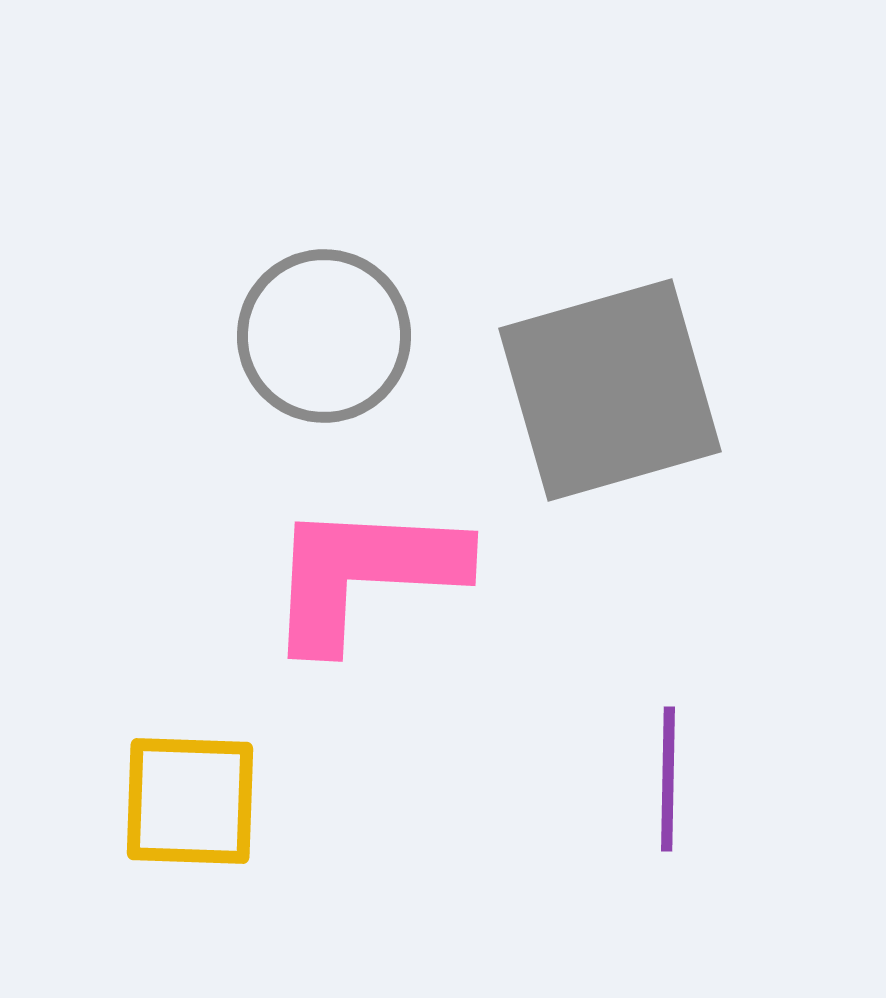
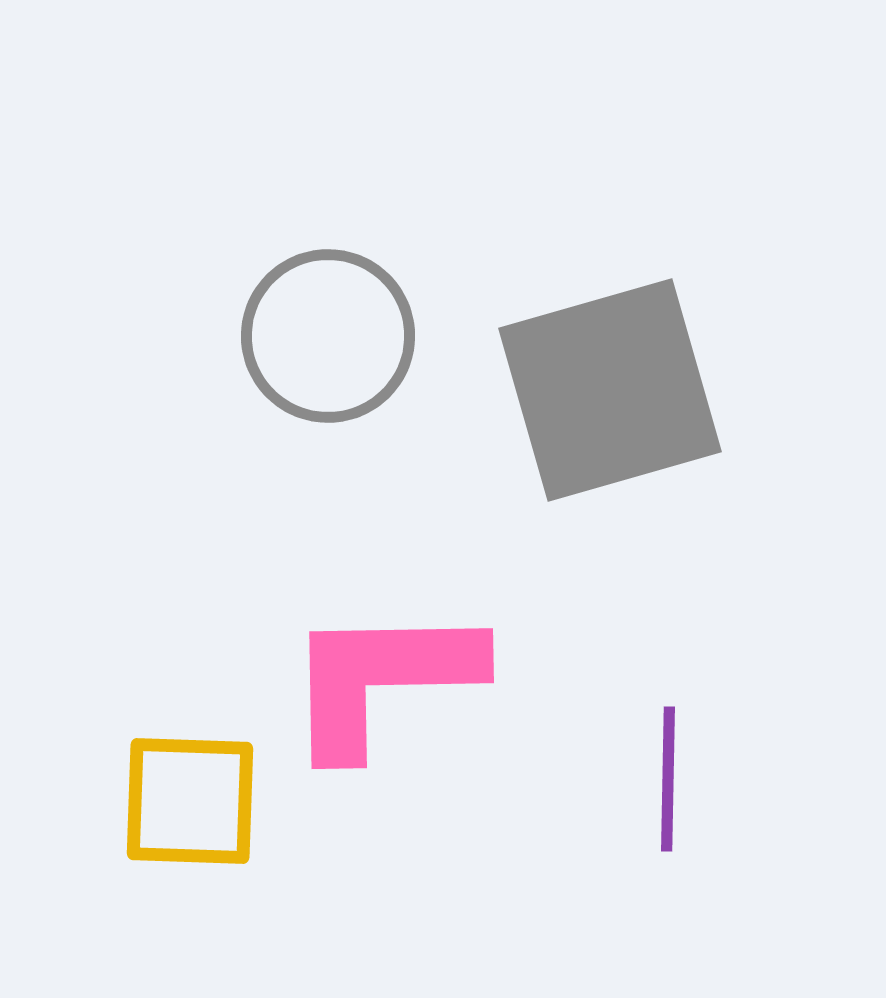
gray circle: moved 4 px right
pink L-shape: moved 18 px right, 105 px down; rotated 4 degrees counterclockwise
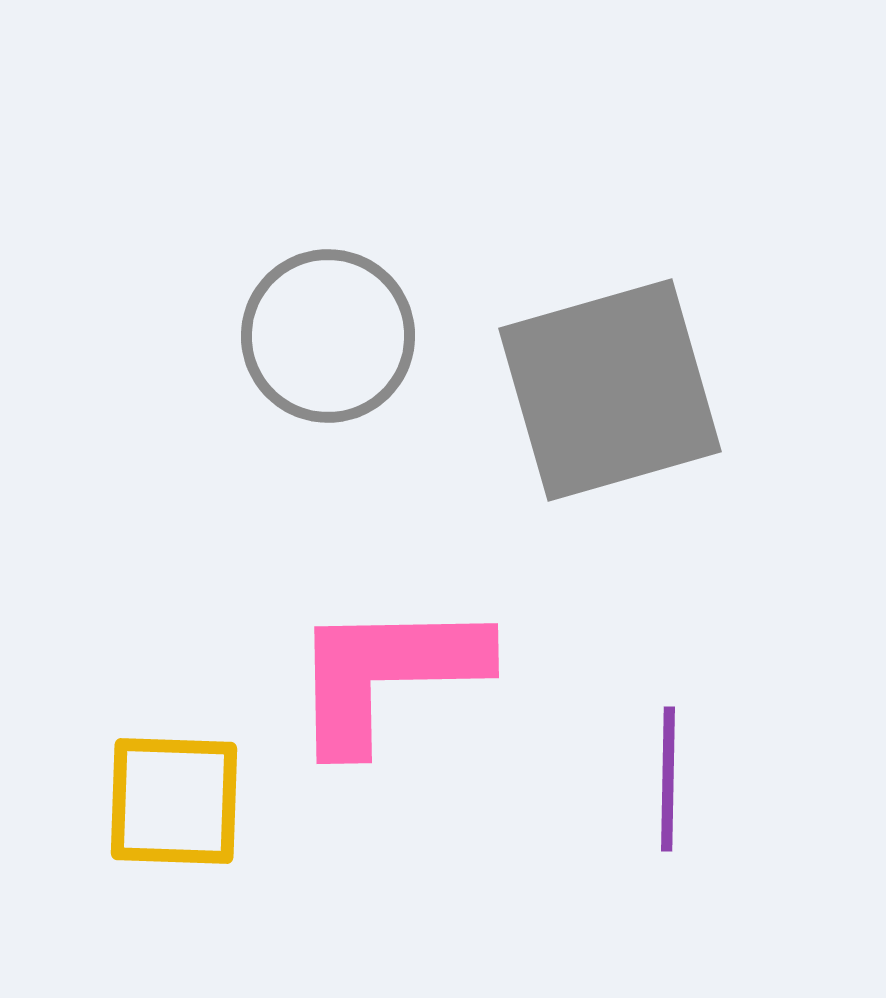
pink L-shape: moved 5 px right, 5 px up
yellow square: moved 16 px left
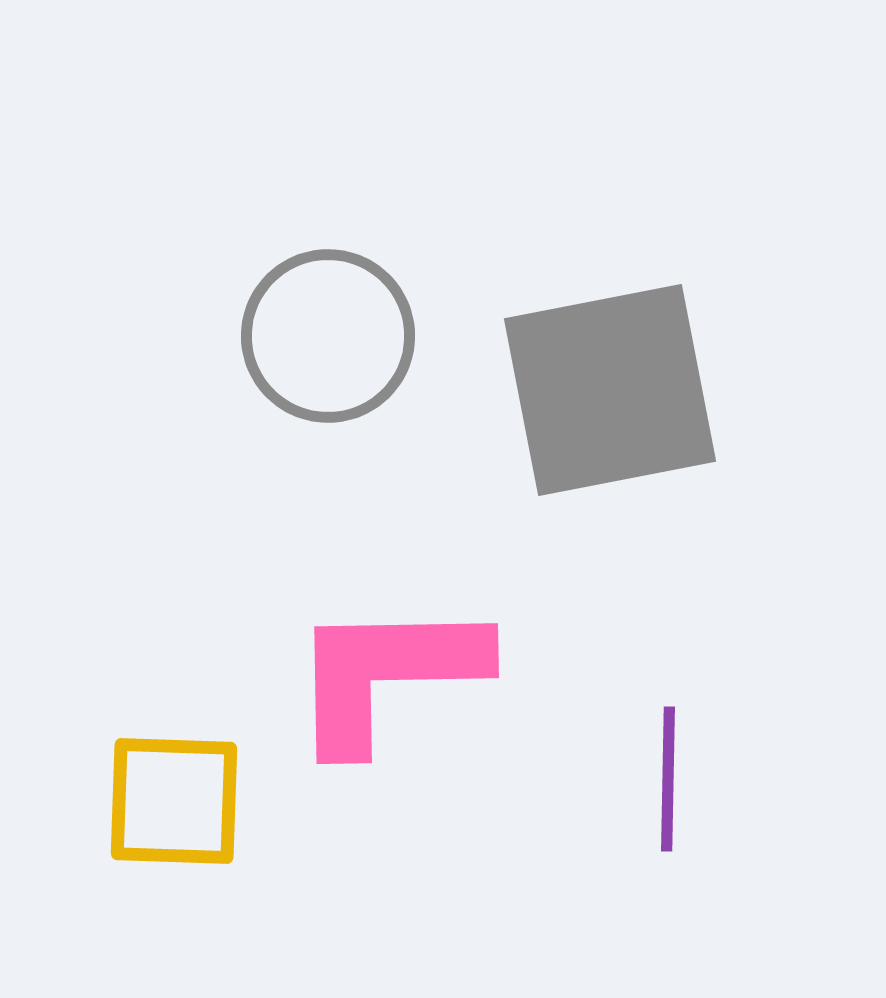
gray square: rotated 5 degrees clockwise
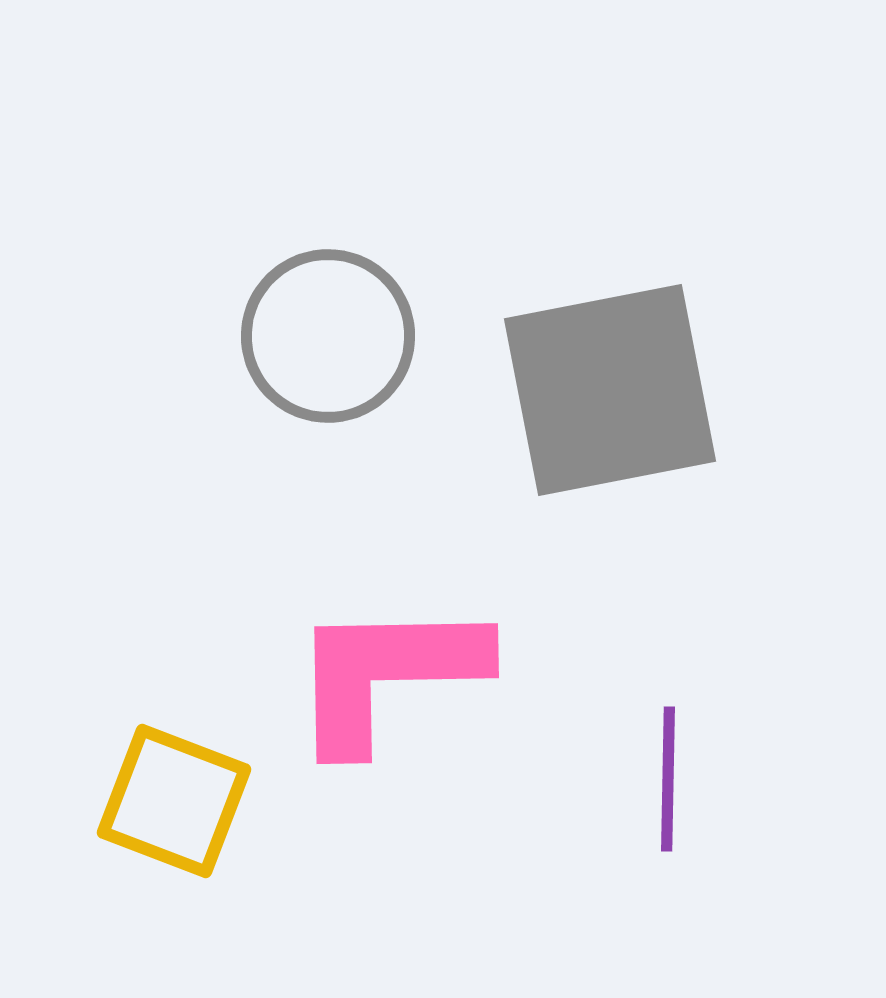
yellow square: rotated 19 degrees clockwise
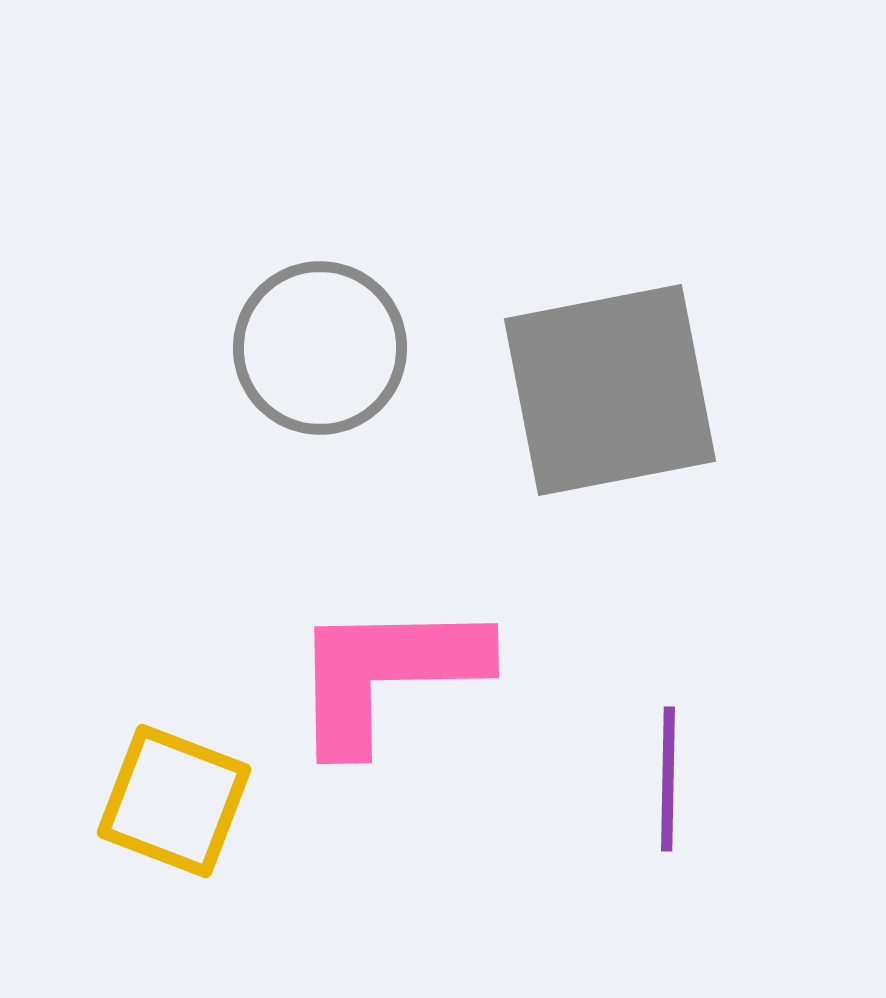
gray circle: moved 8 px left, 12 px down
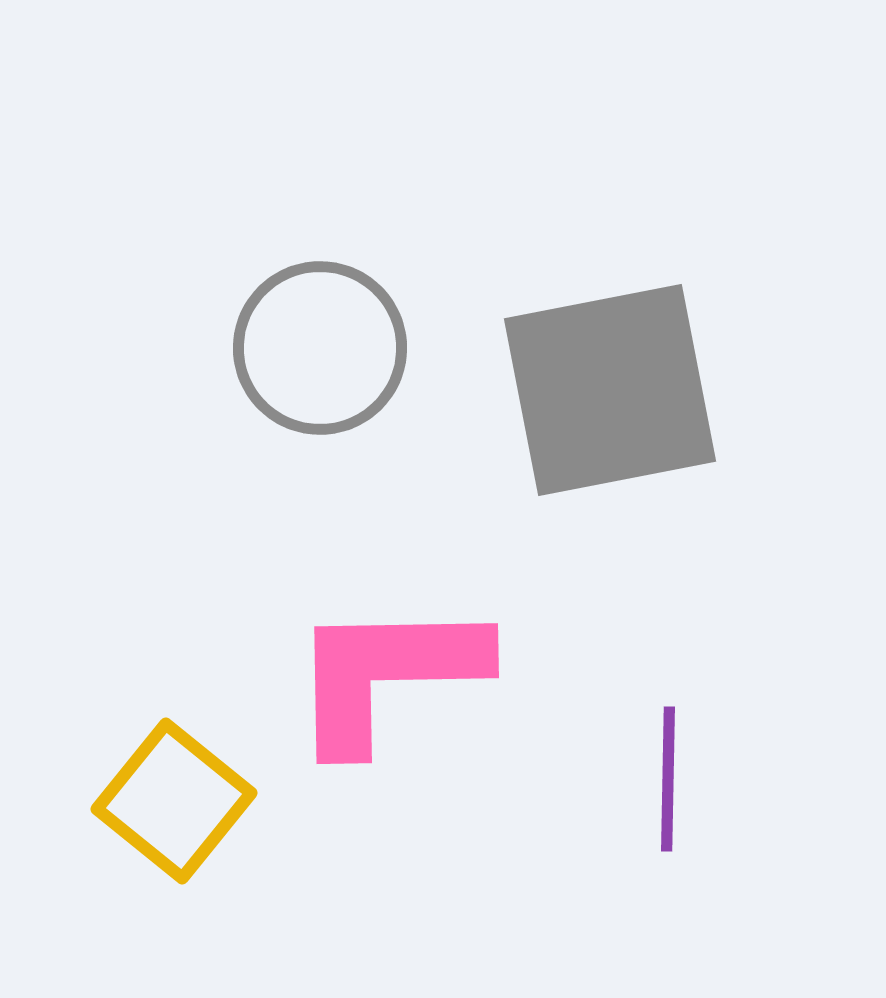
yellow square: rotated 18 degrees clockwise
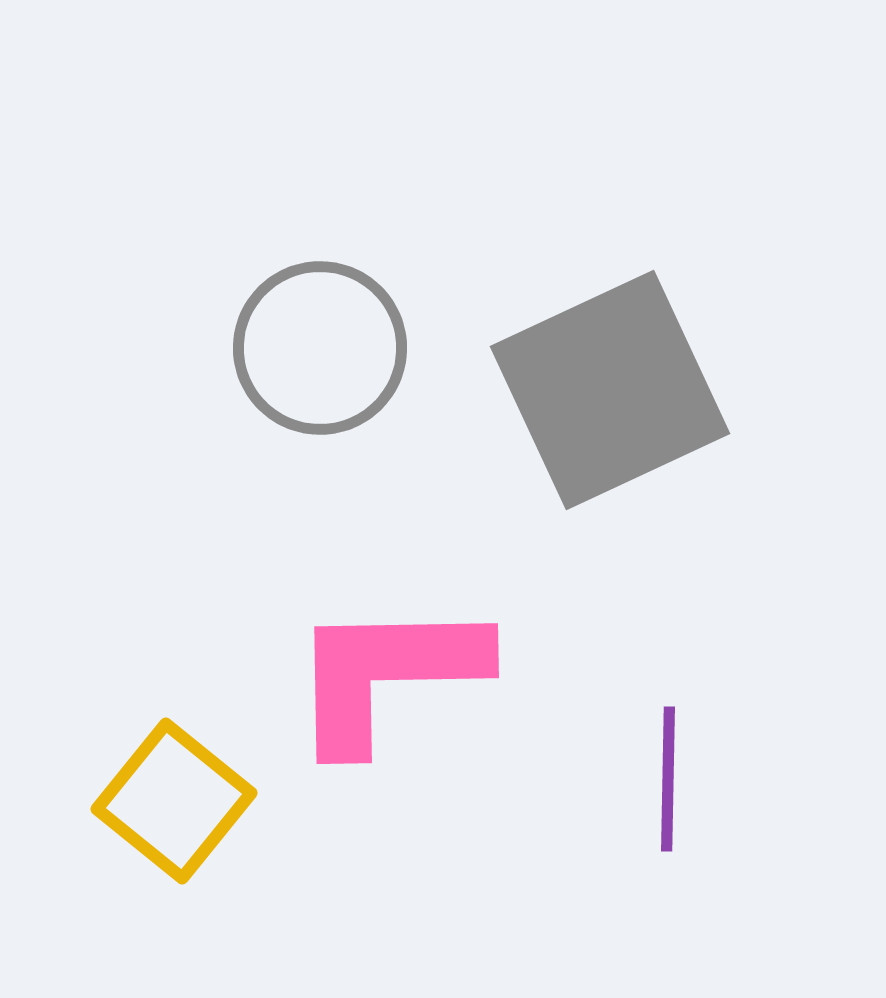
gray square: rotated 14 degrees counterclockwise
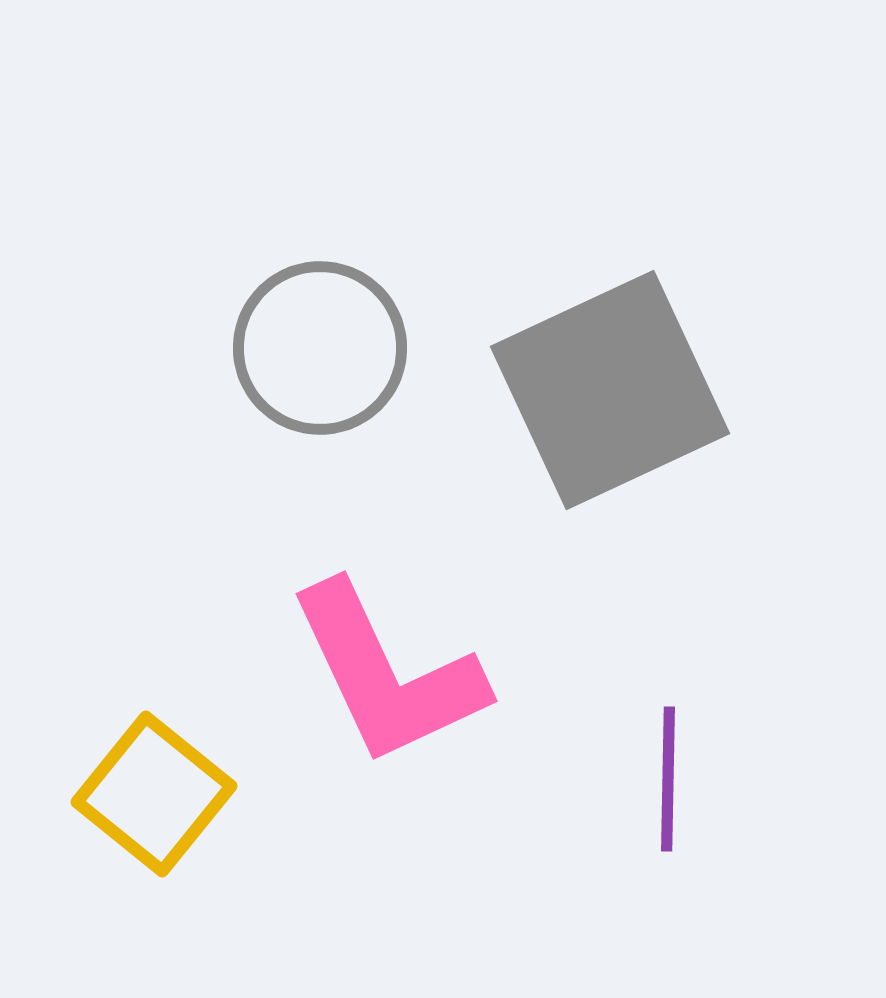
pink L-shape: rotated 114 degrees counterclockwise
yellow square: moved 20 px left, 7 px up
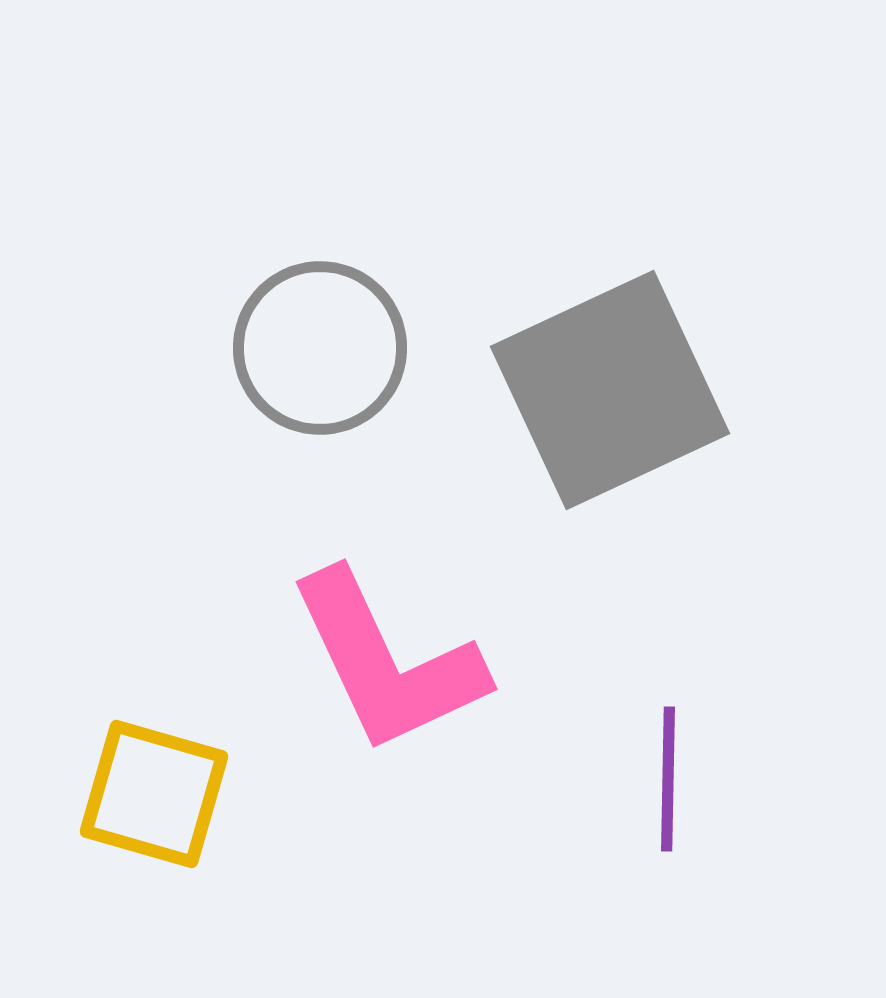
pink L-shape: moved 12 px up
yellow square: rotated 23 degrees counterclockwise
